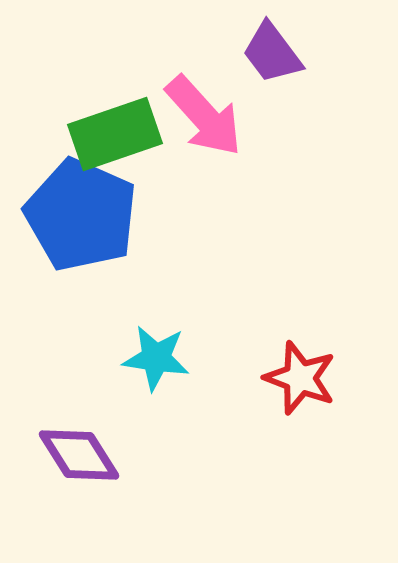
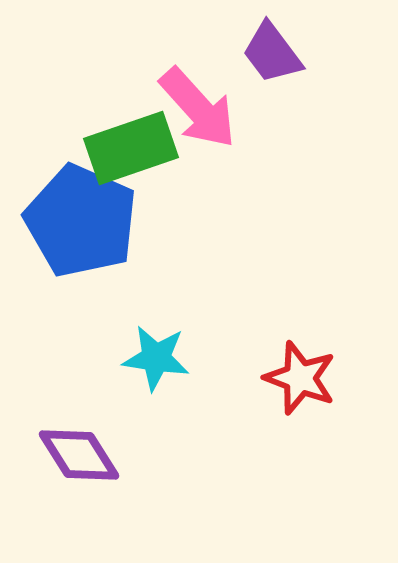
pink arrow: moved 6 px left, 8 px up
green rectangle: moved 16 px right, 14 px down
blue pentagon: moved 6 px down
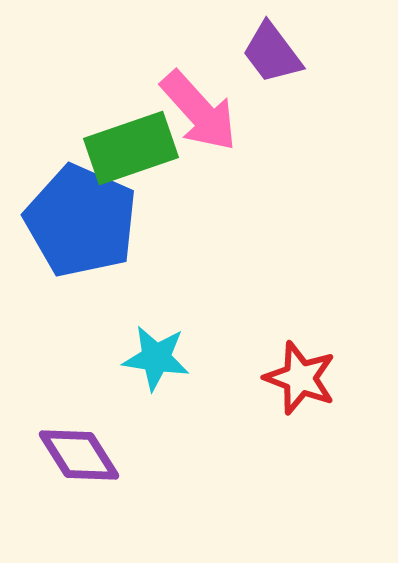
pink arrow: moved 1 px right, 3 px down
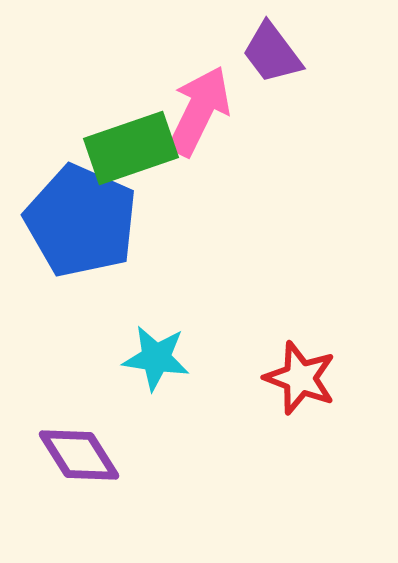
pink arrow: rotated 112 degrees counterclockwise
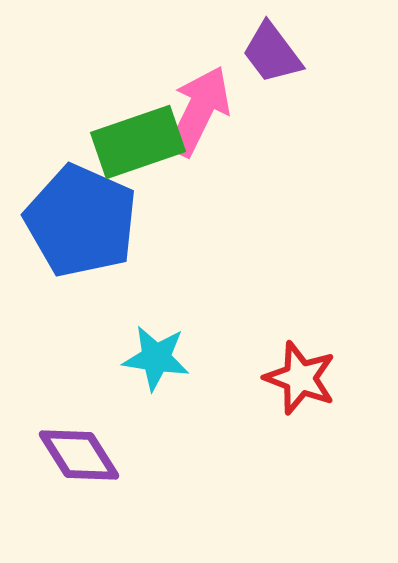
green rectangle: moved 7 px right, 6 px up
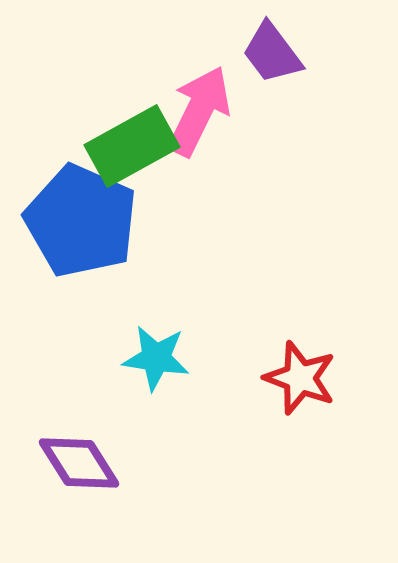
green rectangle: moved 6 px left, 4 px down; rotated 10 degrees counterclockwise
purple diamond: moved 8 px down
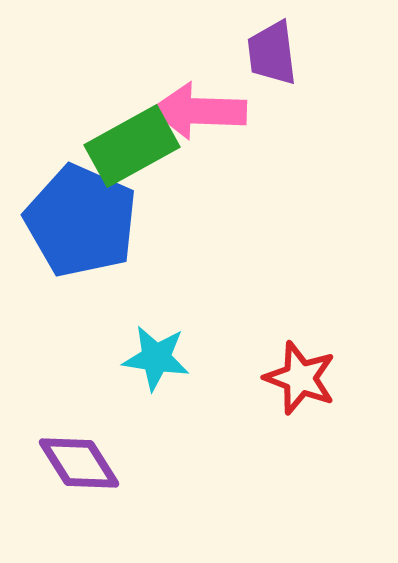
purple trapezoid: rotated 30 degrees clockwise
pink arrow: rotated 114 degrees counterclockwise
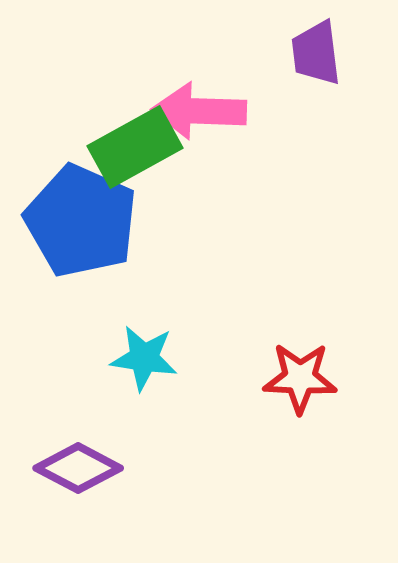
purple trapezoid: moved 44 px right
green rectangle: moved 3 px right, 1 px down
cyan star: moved 12 px left
red star: rotated 18 degrees counterclockwise
purple diamond: moved 1 px left, 5 px down; rotated 30 degrees counterclockwise
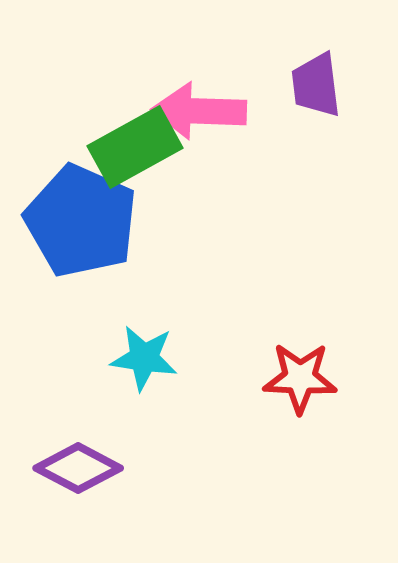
purple trapezoid: moved 32 px down
